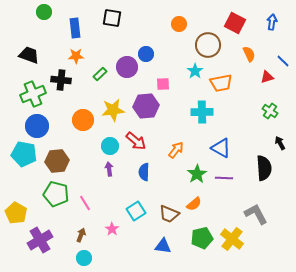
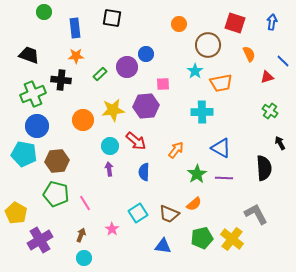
red square at (235, 23): rotated 10 degrees counterclockwise
cyan square at (136, 211): moved 2 px right, 2 px down
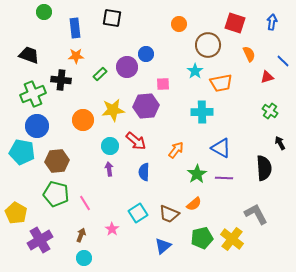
cyan pentagon at (24, 154): moved 2 px left, 2 px up
blue triangle at (163, 246): rotated 48 degrees counterclockwise
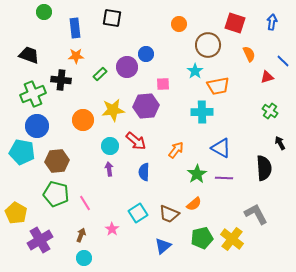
orange trapezoid at (221, 83): moved 3 px left, 3 px down
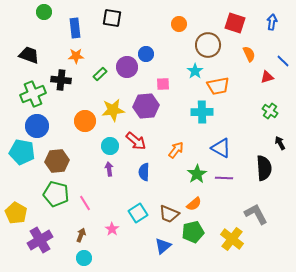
orange circle at (83, 120): moved 2 px right, 1 px down
green pentagon at (202, 238): moved 9 px left, 6 px up
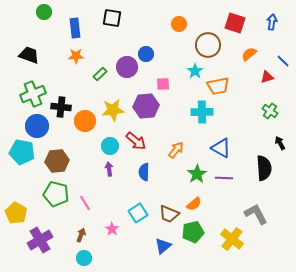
orange semicircle at (249, 54): rotated 105 degrees counterclockwise
black cross at (61, 80): moved 27 px down
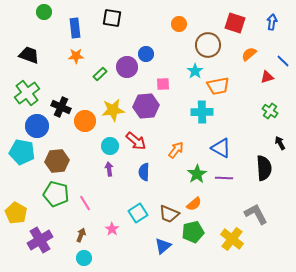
green cross at (33, 94): moved 6 px left, 1 px up; rotated 15 degrees counterclockwise
black cross at (61, 107): rotated 18 degrees clockwise
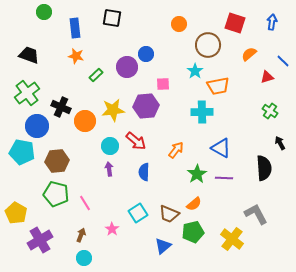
orange star at (76, 56): rotated 14 degrees clockwise
green rectangle at (100, 74): moved 4 px left, 1 px down
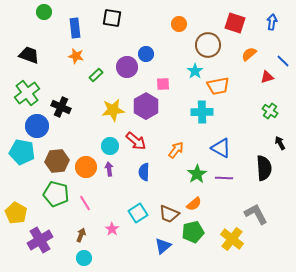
purple hexagon at (146, 106): rotated 25 degrees counterclockwise
orange circle at (85, 121): moved 1 px right, 46 px down
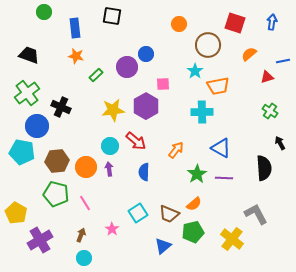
black square at (112, 18): moved 2 px up
blue line at (283, 61): rotated 56 degrees counterclockwise
